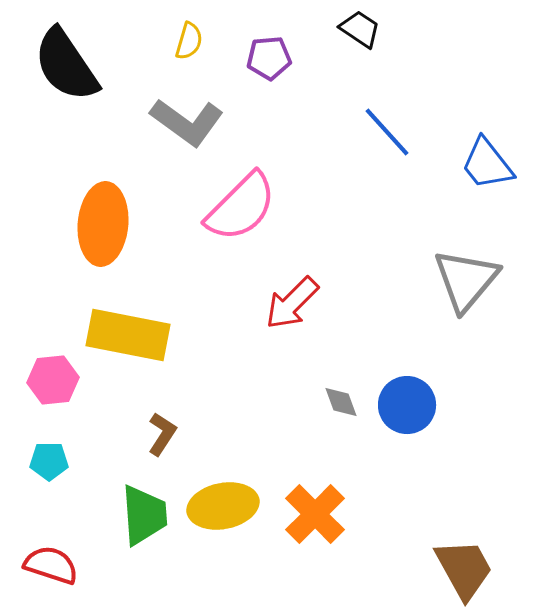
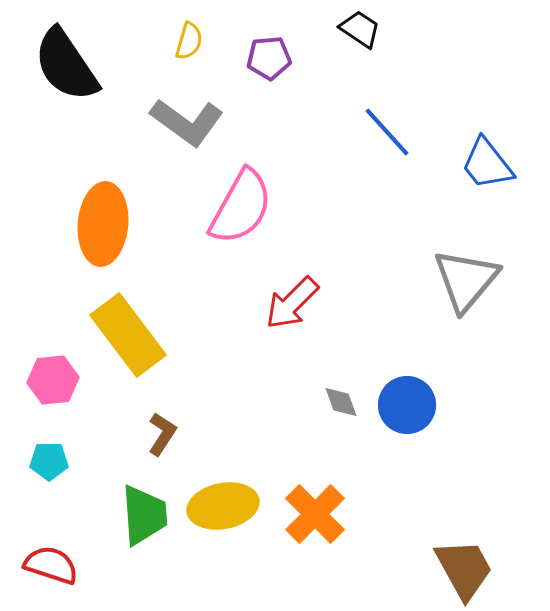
pink semicircle: rotated 16 degrees counterclockwise
yellow rectangle: rotated 42 degrees clockwise
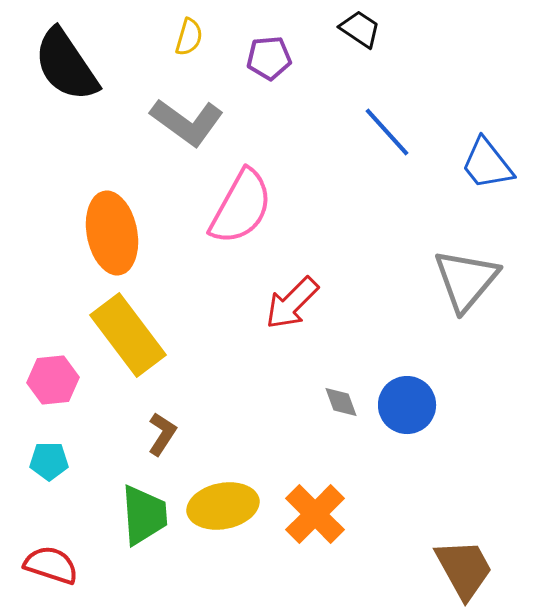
yellow semicircle: moved 4 px up
orange ellipse: moved 9 px right, 9 px down; rotated 16 degrees counterclockwise
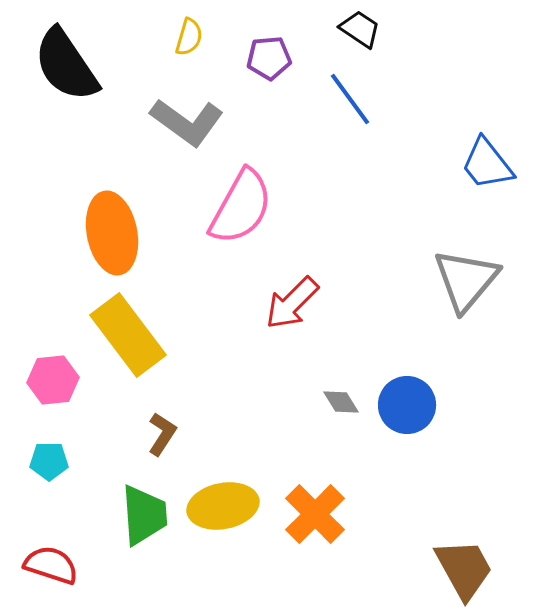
blue line: moved 37 px left, 33 px up; rotated 6 degrees clockwise
gray diamond: rotated 12 degrees counterclockwise
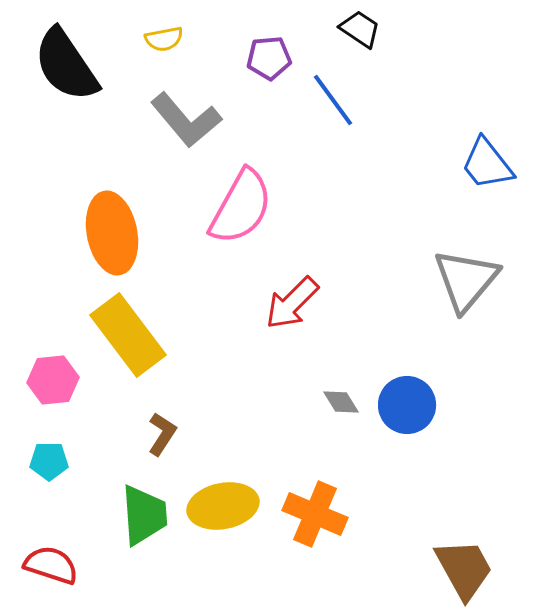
yellow semicircle: moved 25 px left, 2 px down; rotated 63 degrees clockwise
blue line: moved 17 px left, 1 px down
gray L-shape: moved 1 px left, 2 px up; rotated 14 degrees clockwise
orange cross: rotated 22 degrees counterclockwise
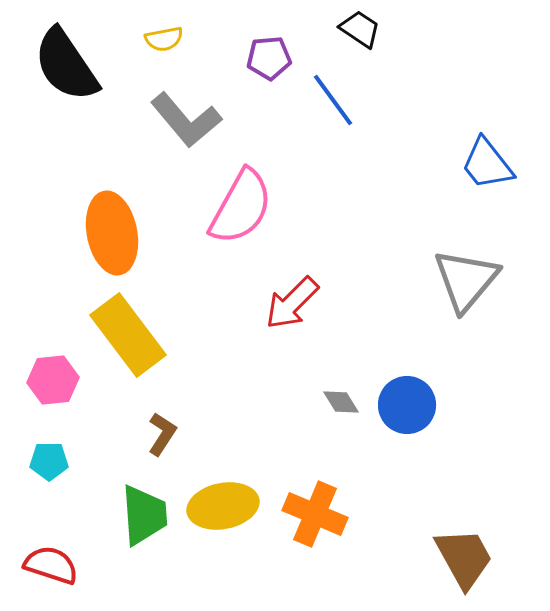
brown trapezoid: moved 11 px up
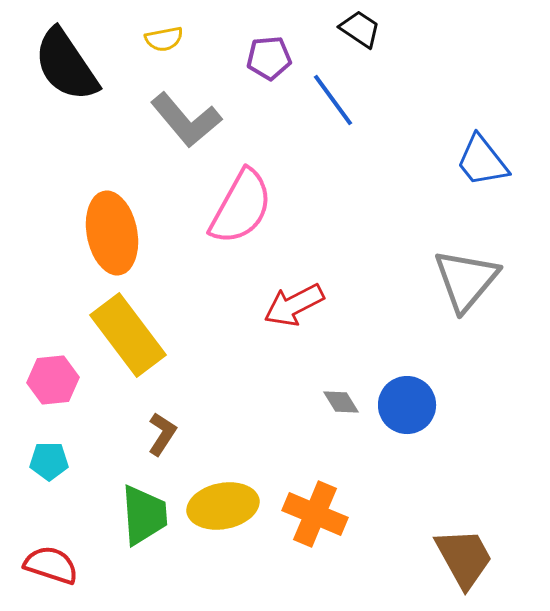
blue trapezoid: moved 5 px left, 3 px up
red arrow: moved 2 px right, 2 px down; rotated 18 degrees clockwise
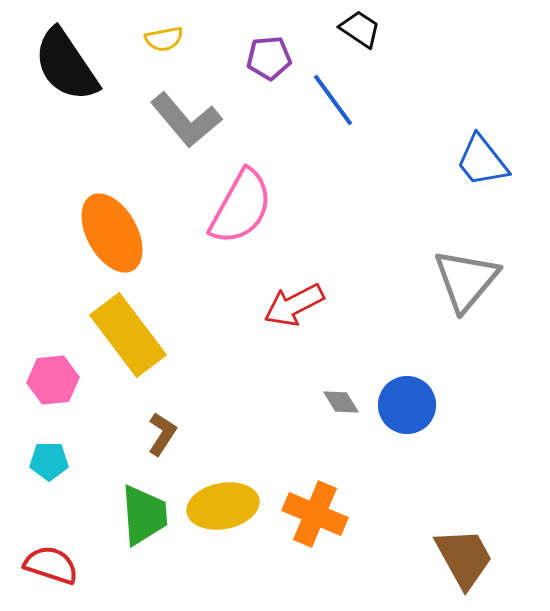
orange ellipse: rotated 18 degrees counterclockwise
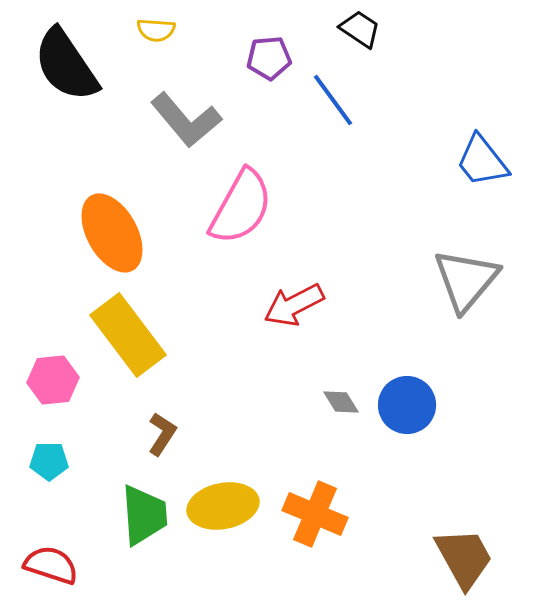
yellow semicircle: moved 8 px left, 9 px up; rotated 15 degrees clockwise
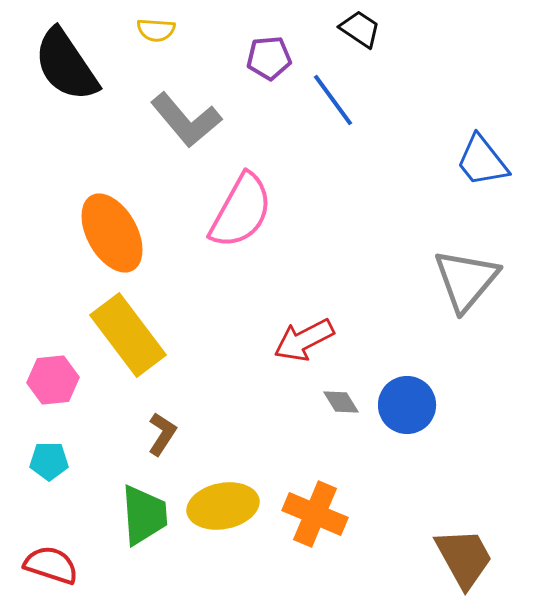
pink semicircle: moved 4 px down
red arrow: moved 10 px right, 35 px down
